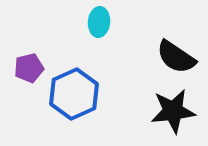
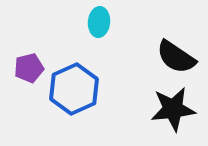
blue hexagon: moved 5 px up
black star: moved 2 px up
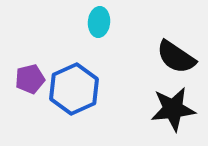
purple pentagon: moved 1 px right, 11 px down
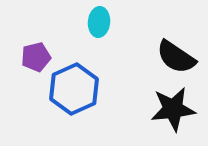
purple pentagon: moved 6 px right, 22 px up
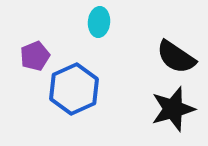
purple pentagon: moved 1 px left, 1 px up; rotated 8 degrees counterclockwise
black star: rotated 9 degrees counterclockwise
